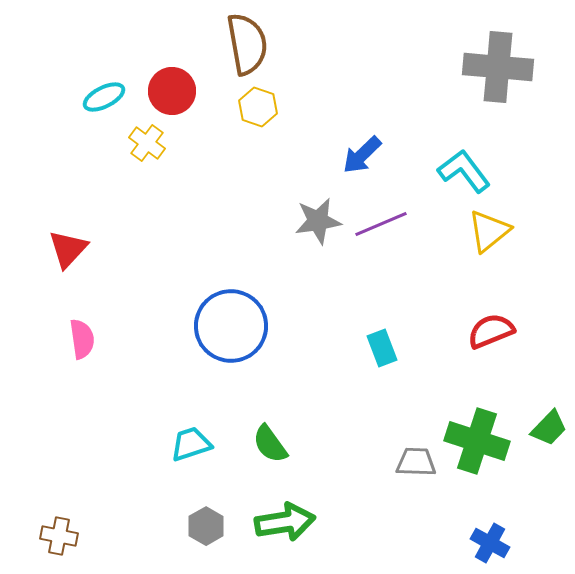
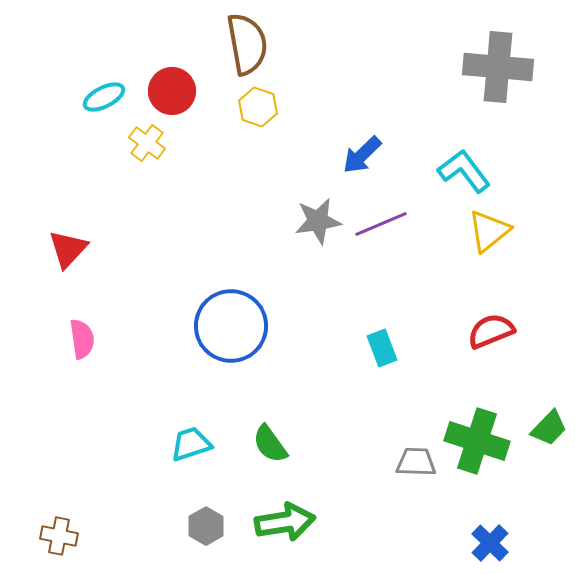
blue cross: rotated 15 degrees clockwise
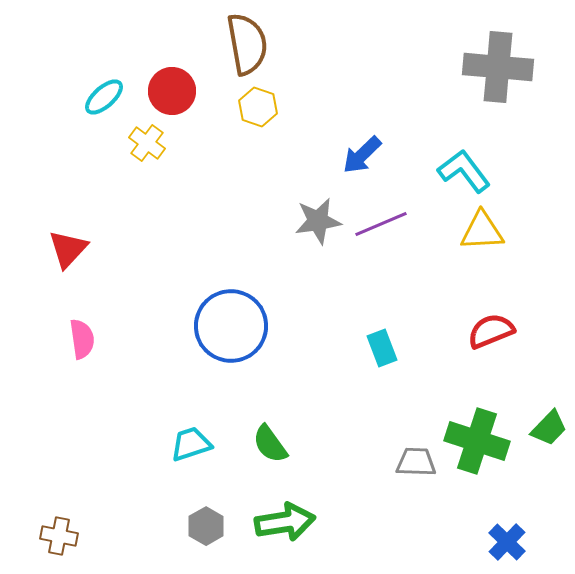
cyan ellipse: rotated 15 degrees counterclockwise
yellow triangle: moved 7 px left; rotated 36 degrees clockwise
blue cross: moved 17 px right, 1 px up
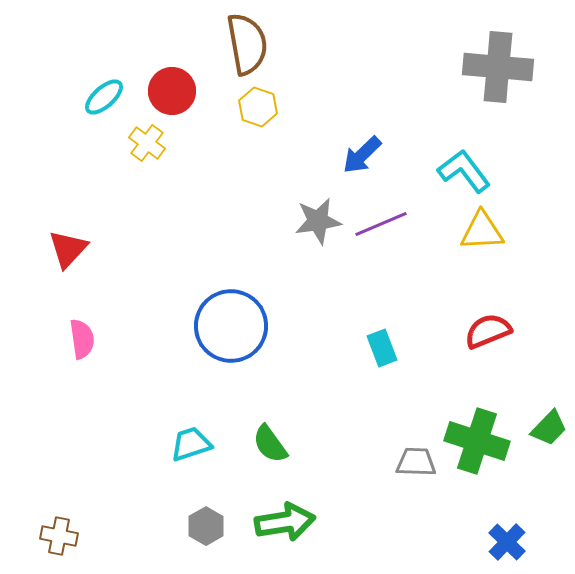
red semicircle: moved 3 px left
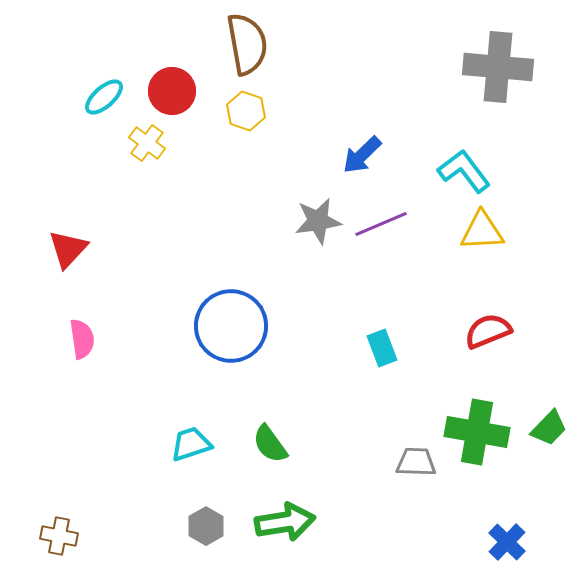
yellow hexagon: moved 12 px left, 4 px down
green cross: moved 9 px up; rotated 8 degrees counterclockwise
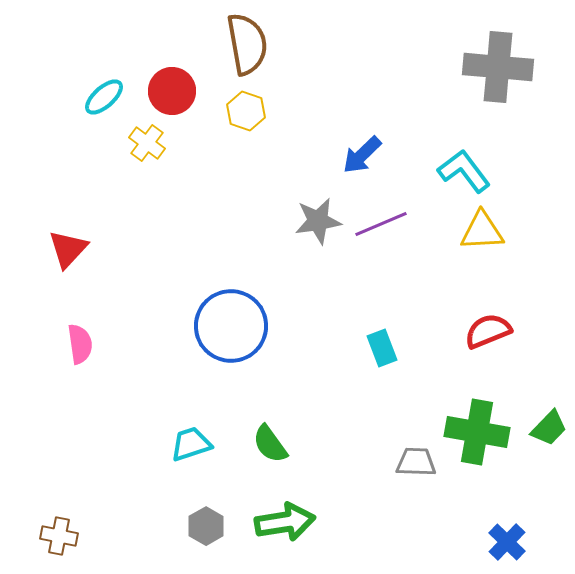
pink semicircle: moved 2 px left, 5 px down
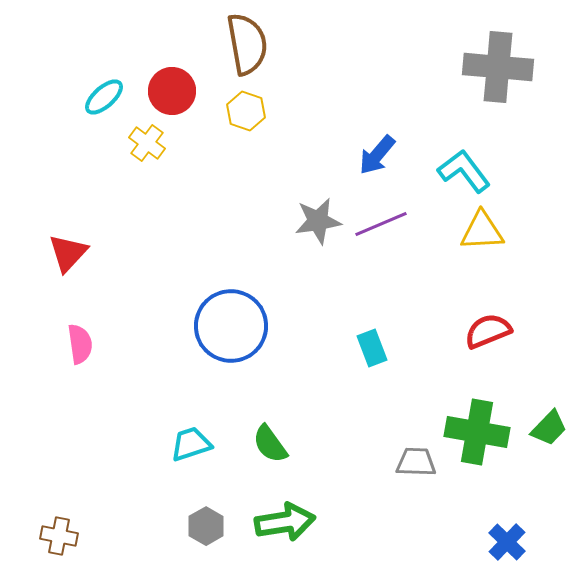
blue arrow: moved 15 px right; rotated 6 degrees counterclockwise
red triangle: moved 4 px down
cyan rectangle: moved 10 px left
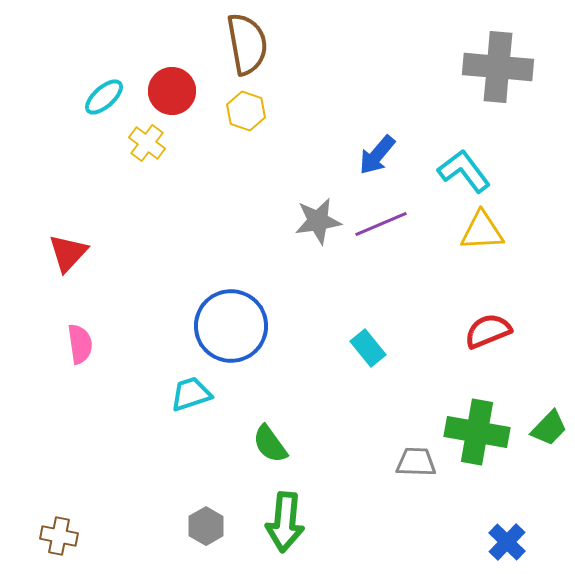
cyan rectangle: moved 4 px left; rotated 18 degrees counterclockwise
cyan trapezoid: moved 50 px up
green arrow: rotated 104 degrees clockwise
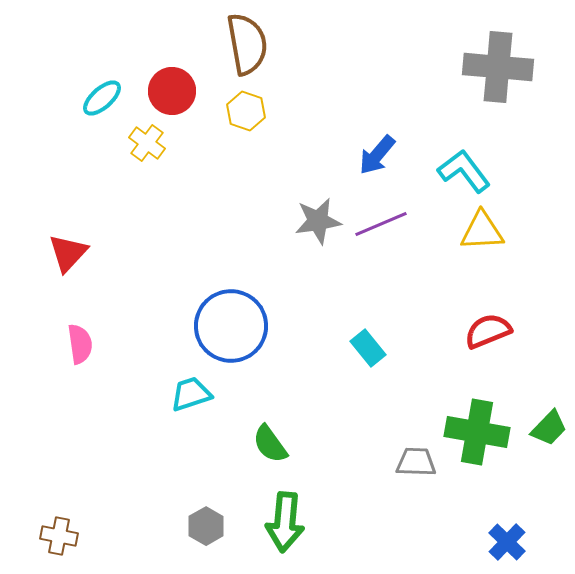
cyan ellipse: moved 2 px left, 1 px down
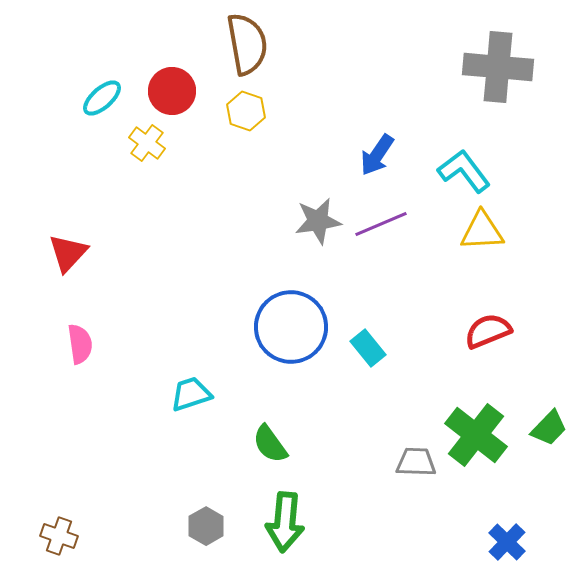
blue arrow: rotated 6 degrees counterclockwise
blue circle: moved 60 px right, 1 px down
green cross: moved 1 px left, 3 px down; rotated 28 degrees clockwise
brown cross: rotated 9 degrees clockwise
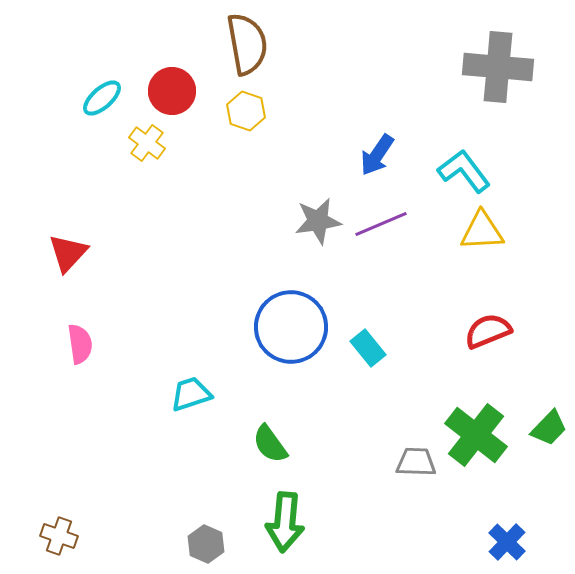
gray hexagon: moved 18 px down; rotated 6 degrees counterclockwise
